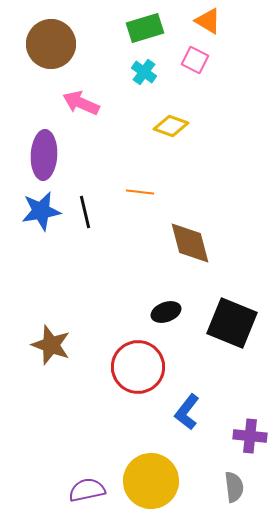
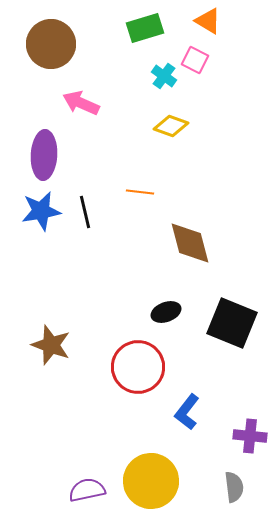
cyan cross: moved 20 px right, 4 px down
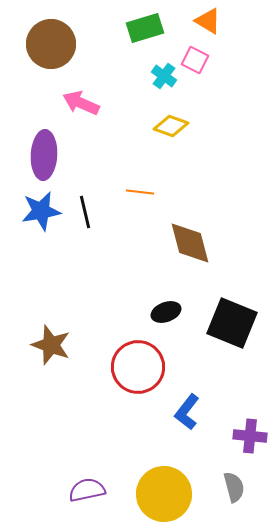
yellow circle: moved 13 px right, 13 px down
gray semicircle: rotated 8 degrees counterclockwise
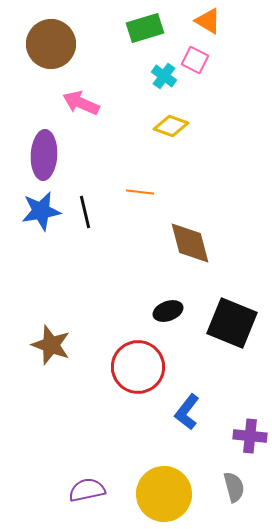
black ellipse: moved 2 px right, 1 px up
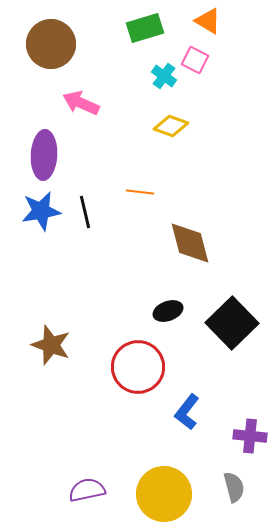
black square: rotated 24 degrees clockwise
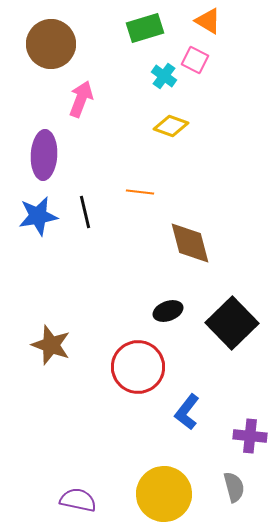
pink arrow: moved 4 px up; rotated 87 degrees clockwise
blue star: moved 3 px left, 5 px down
purple semicircle: moved 9 px left, 10 px down; rotated 24 degrees clockwise
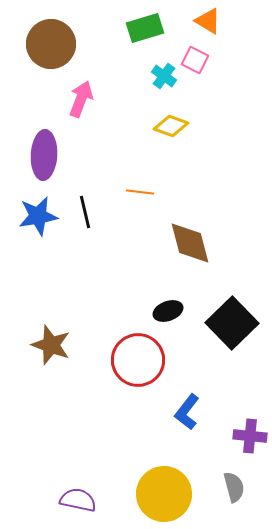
red circle: moved 7 px up
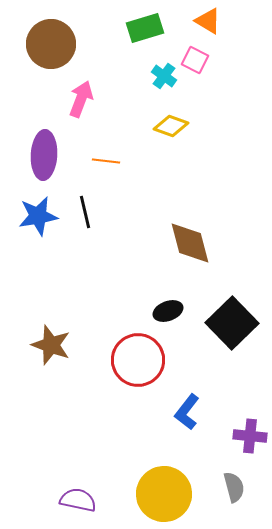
orange line: moved 34 px left, 31 px up
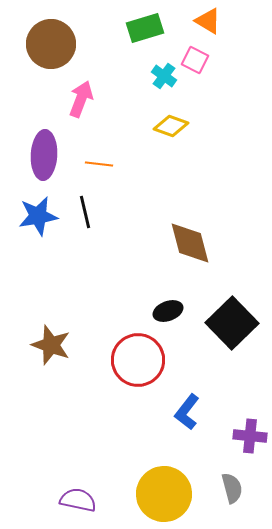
orange line: moved 7 px left, 3 px down
gray semicircle: moved 2 px left, 1 px down
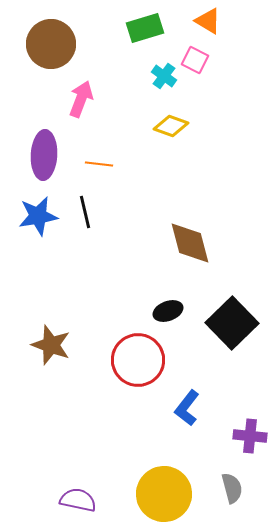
blue L-shape: moved 4 px up
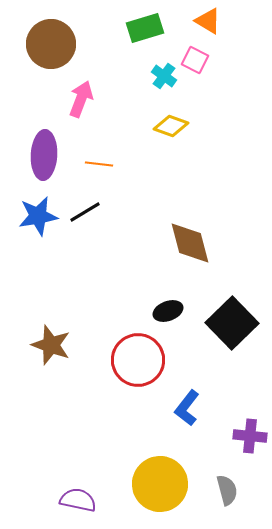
black line: rotated 72 degrees clockwise
gray semicircle: moved 5 px left, 2 px down
yellow circle: moved 4 px left, 10 px up
